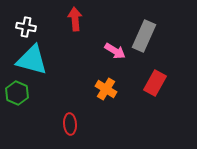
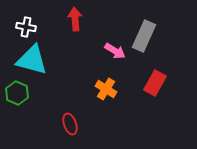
red ellipse: rotated 15 degrees counterclockwise
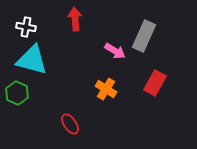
red ellipse: rotated 15 degrees counterclockwise
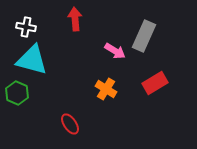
red rectangle: rotated 30 degrees clockwise
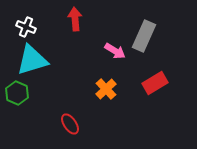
white cross: rotated 12 degrees clockwise
cyan triangle: rotated 32 degrees counterclockwise
orange cross: rotated 15 degrees clockwise
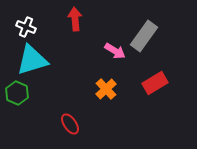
gray rectangle: rotated 12 degrees clockwise
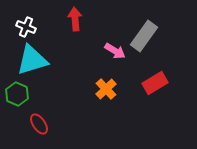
green hexagon: moved 1 px down
red ellipse: moved 31 px left
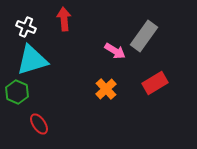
red arrow: moved 11 px left
green hexagon: moved 2 px up
